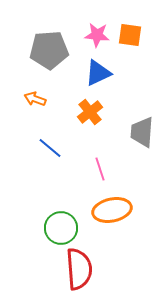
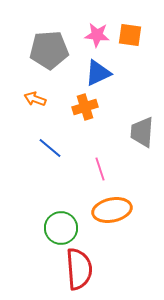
orange cross: moved 5 px left, 5 px up; rotated 20 degrees clockwise
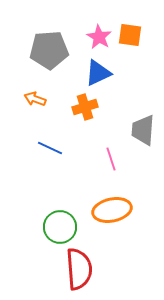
pink star: moved 2 px right, 2 px down; rotated 25 degrees clockwise
gray trapezoid: moved 1 px right, 2 px up
blue line: rotated 15 degrees counterclockwise
pink line: moved 11 px right, 10 px up
green circle: moved 1 px left, 1 px up
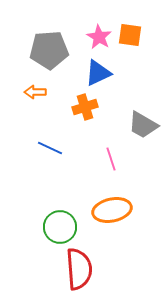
orange arrow: moved 7 px up; rotated 20 degrees counterclockwise
gray trapezoid: moved 5 px up; rotated 64 degrees counterclockwise
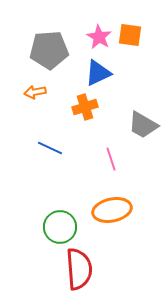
orange arrow: rotated 10 degrees counterclockwise
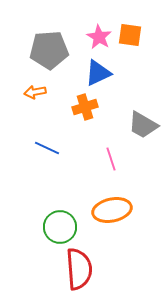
blue line: moved 3 px left
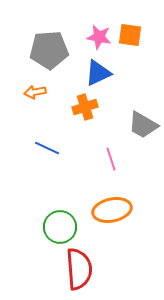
pink star: rotated 20 degrees counterclockwise
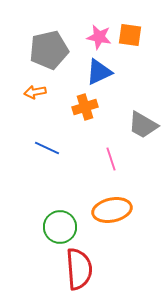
gray pentagon: rotated 9 degrees counterclockwise
blue triangle: moved 1 px right, 1 px up
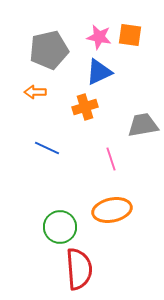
orange arrow: rotated 10 degrees clockwise
gray trapezoid: rotated 140 degrees clockwise
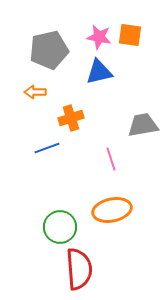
blue triangle: rotated 12 degrees clockwise
orange cross: moved 14 px left, 11 px down
blue line: rotated 45 degrees counterclockwise
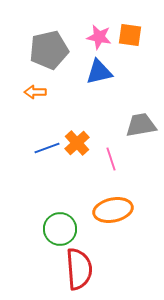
orange cross: moved 6 px right, 25 px down; rotated 25 degrees counterclockwise
gray trapezoid: moved 2 px left
orange ellipse: moved 1 px right
green circle: moved 2 px down
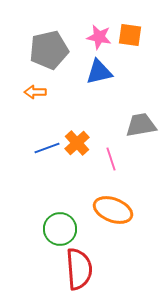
orange ellipse: rotated 33 degrees clockwise
